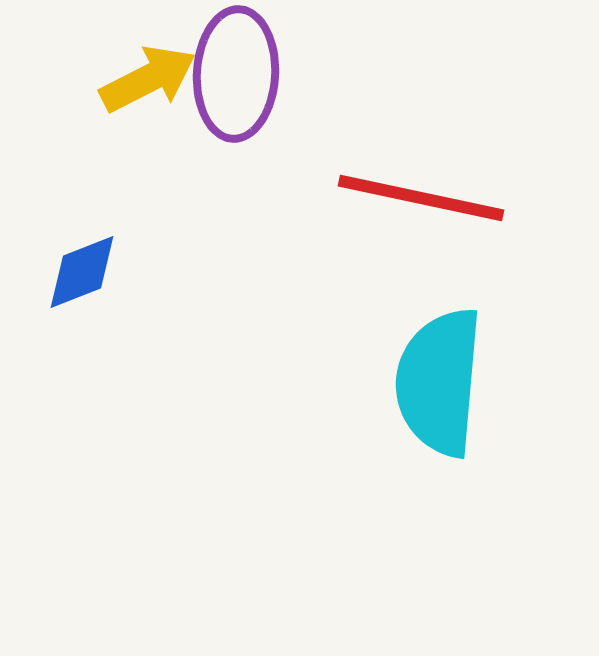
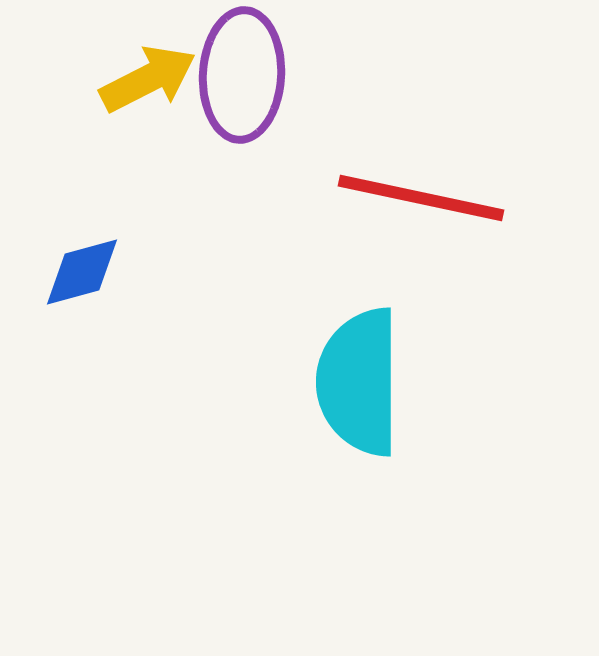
purple ellipse: moved 6 px right, 1 px down
blue diamond: rotated 6 degrees clockwise
cyan semicircle: moved 80 px left; rotated 5 degrees counterclockwise
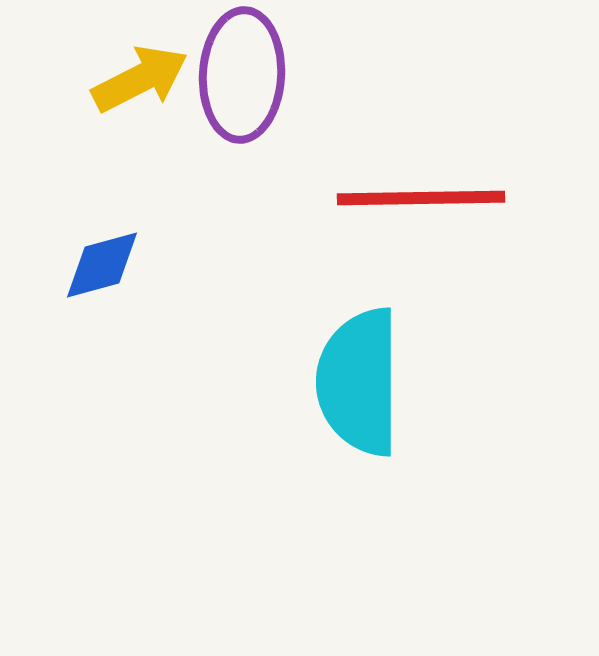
yellow arrow: moved 8 px left
red line: rotated 13 degrees counterclockwise
blue diamond: moved 20 px right, 7 px up
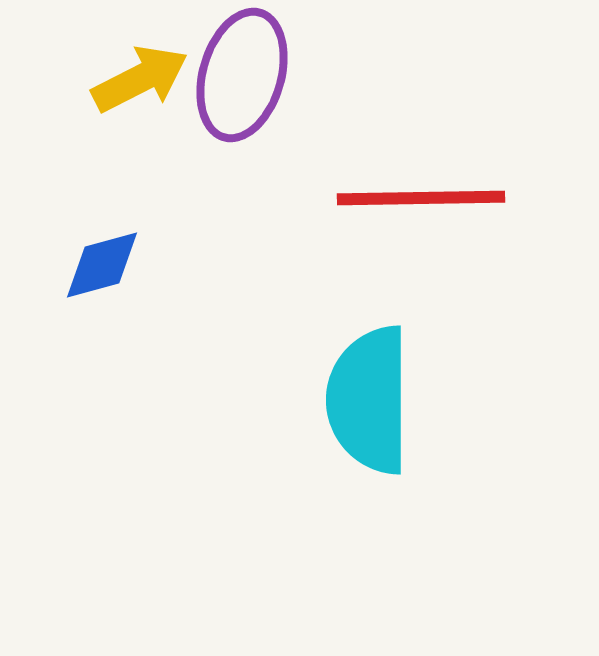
purple ellipse: rotated 13 degrees clockwise
cyan semicircle: moved 10 px right, 18 px down
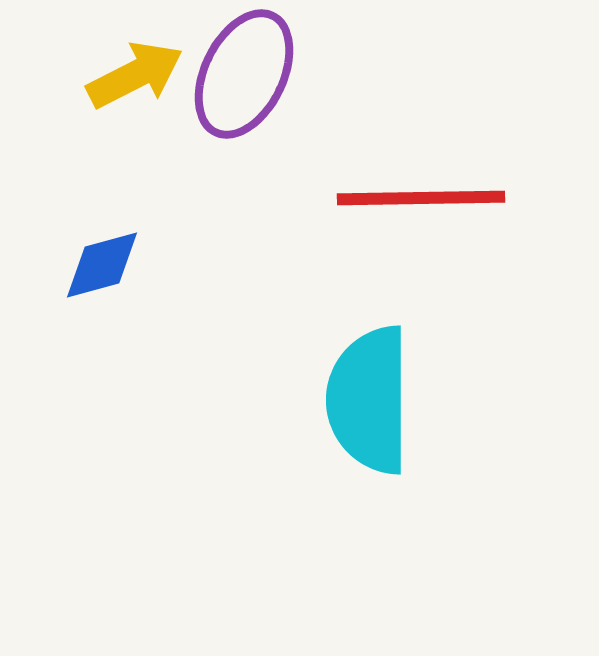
purple ellipse: moved 2 px right, 1 px up; rotated 10 degrees clockwise
yellow arrow: moved 5 px left, 4 px up
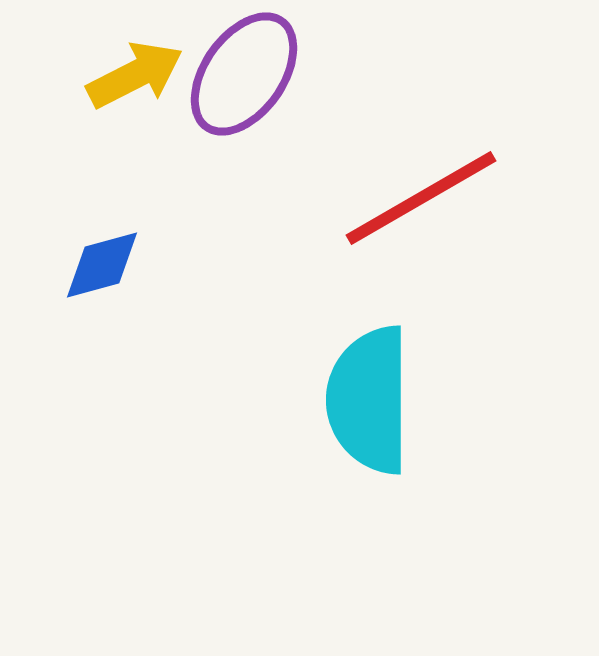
purple ellipse: rotated 9 degrees clockwise
red line: rotated 29 degrees counterclockwise
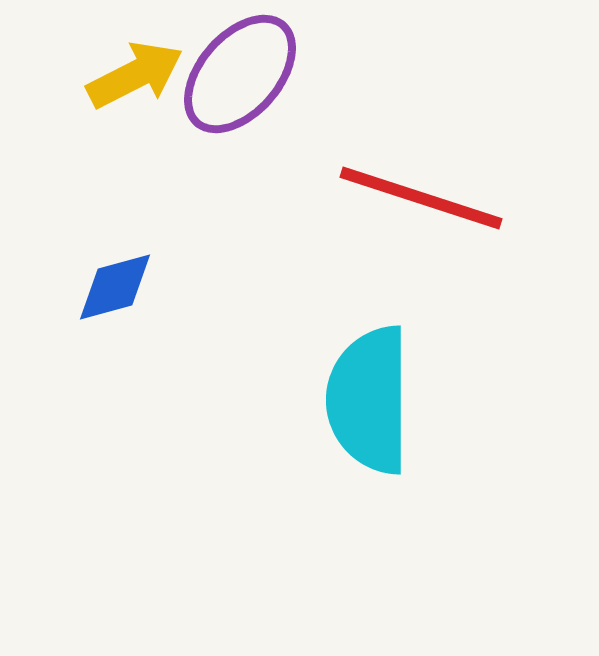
purple ellipse: moved 4 px left; rotated 6 degrees clockwise
red line: rotated 48 degrees clockwise
blue diamond: moved 13 px right, 22 px down
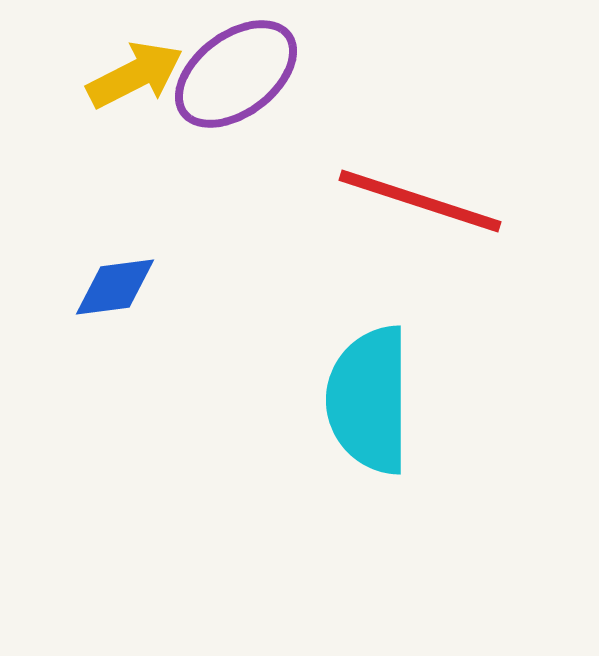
purple ellipse: moved 4 px left; rotated 12 degrees clockwise
red line: moved 1 px left, 3 px down
blue diamond: rotated 8 degrees clockwise
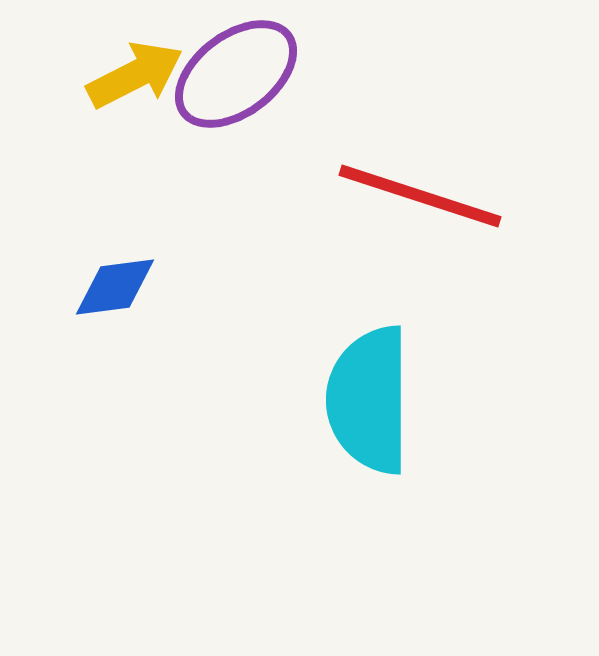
red line: moved 5 px up
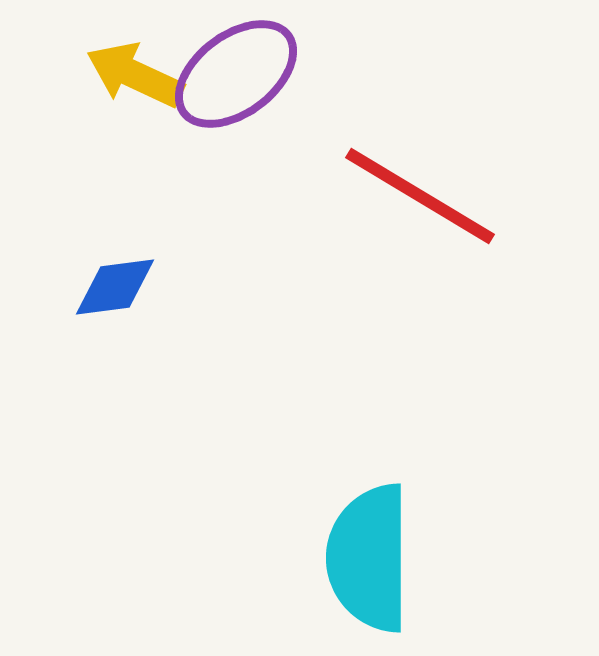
yellow arrow: rotated 128 degrees counterclockwise
red line: rotated 13 degrees clockwise
cyan semicircle: moved 158 px down
